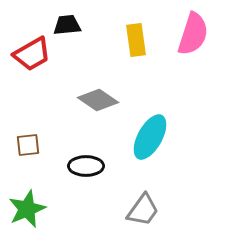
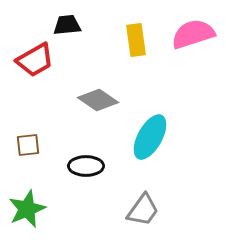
pink semicircle: rotated 126 degrees counterclockwise
red trapezoid: moved 3 px right, 6 px down
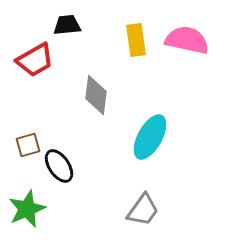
pink semicircle: moved 6 px left, 6 px down; rotated 30 degrees clockwise
gray diamond: moved 2 px left, 5 px up; rotated 63 degrees clockwise
brown square: rotated 10 degrees counterclockwise
black ellipse: moved 27 px left; rotated 56 degrees clockwise
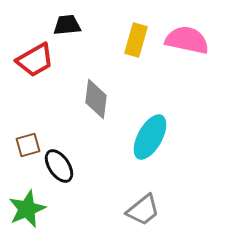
yellow rectangle: rotated 24 degrees clockwise
gray diamond: moved 4 px down
gray trapezoid: rotated 15 degrees clockwise
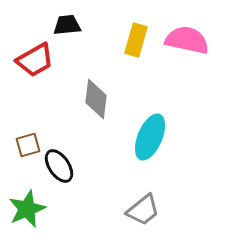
cyan ellipse: rotated 6 degrees counterclockwise
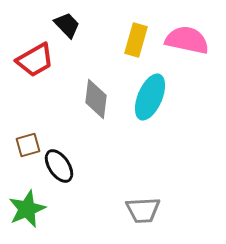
black trapezoid: rotated 52 degrees clockwise
cyan ellipse: moved 40 px up
gray trapezoid: rotated 36 degrees clockwise
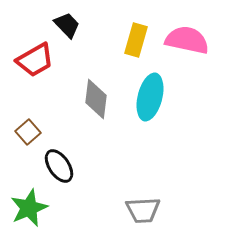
cyan ellipse: rotated 9 degrees counterclockwise
brown square: moved 13 px up; rotated 25 degrees counterclockwise
green star: moved 2 px right, 1 px up
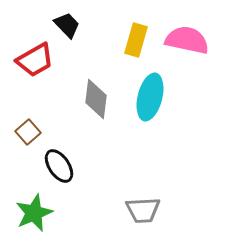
green star: moved 5 px right, 5 px down
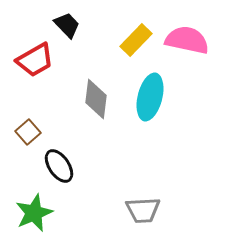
yellow rectangle: rotated 28 degrees clockwise
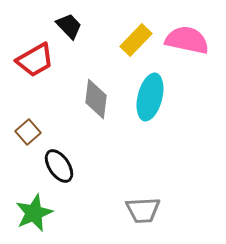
black trapezoid: moved 2 px right, 1 px down
